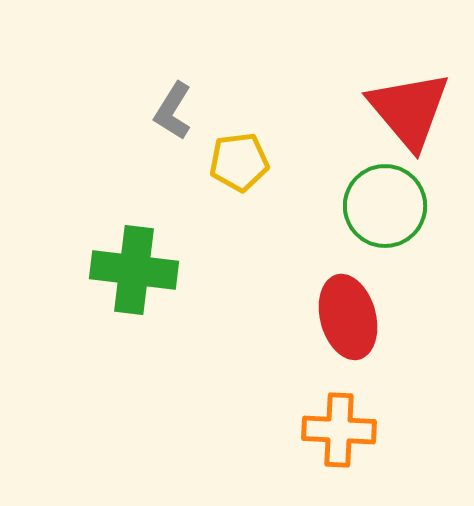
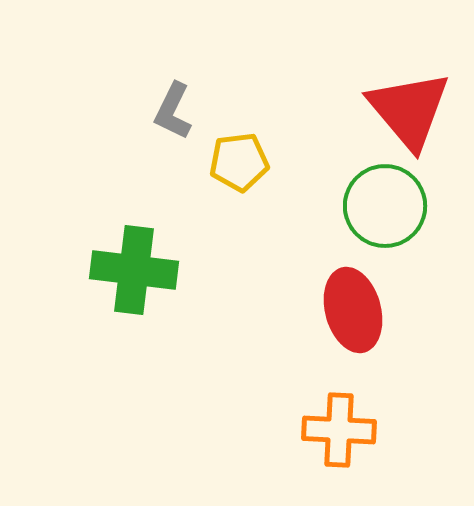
gray L-shape: rotated 6 degrees counterclockwise
red ellipse: moved 5 px right, 7 px up
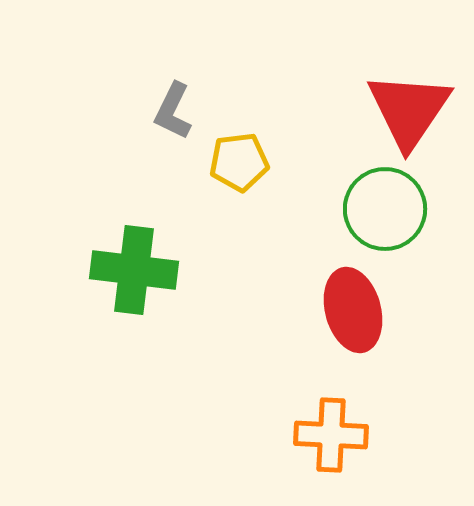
red triangle: rotated 14 degrees clockwise
green circle: moved 3 px down
orange cross: moved 8 px left, 5 px down
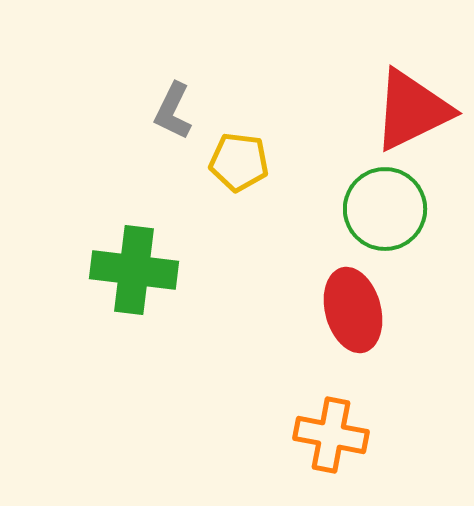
red triangle: moved 3 px right; rotated 30 degrees clockwise
yellow pentagon: rotated 14 degrees clockwise
orange cross: rotated 8 degrees clockwise
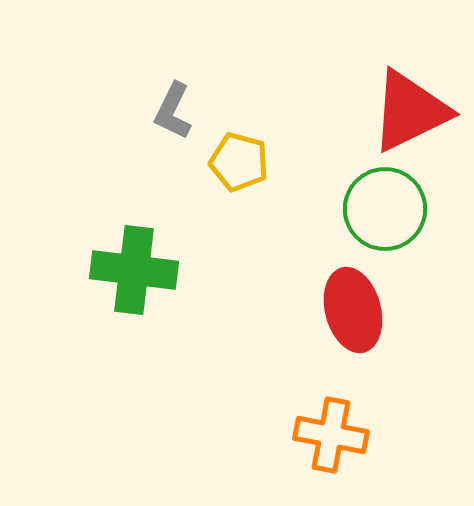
red triangle: moved 2 px left, 1 px down
yellow pentagon: rotated 8 degrees clockwise
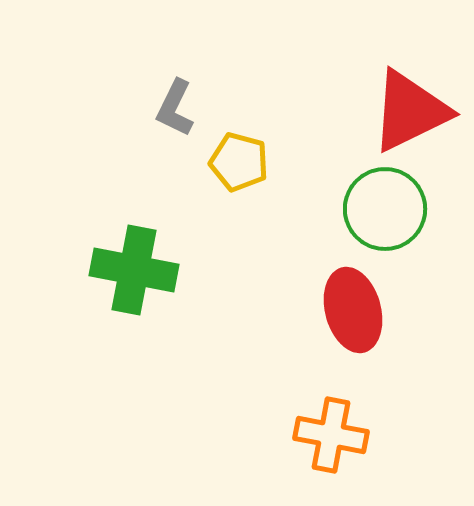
gray L-shape: moved 2 px right, 3 px up
green cross: rotated 4 degrees clockwise
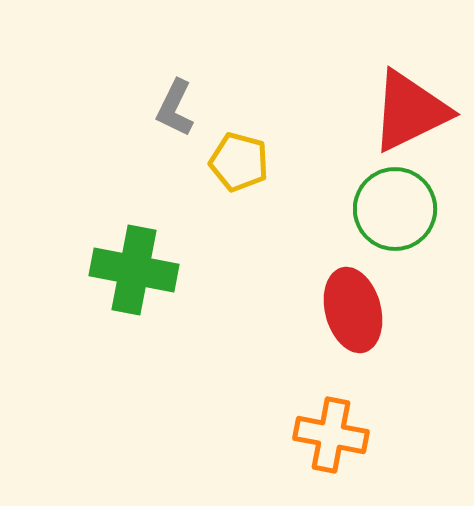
green circle: moved 10 px right
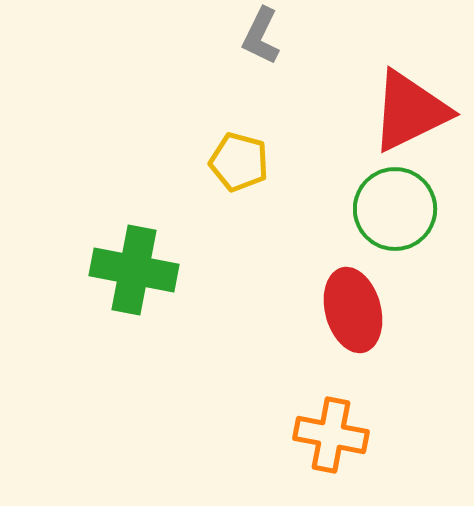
gray L-shape: moved 86 px right, 72 px up
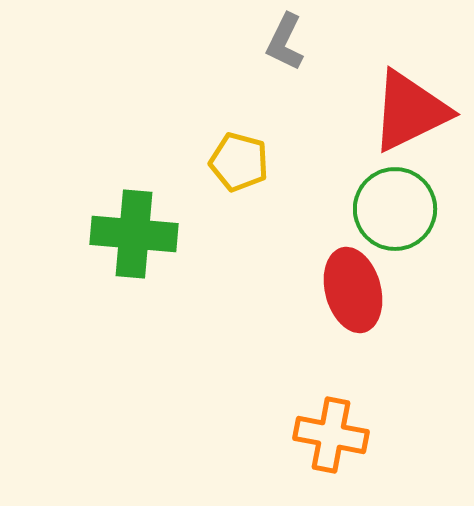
gray L-shape: moved 24 px right, 6 px down
green cross: moved 36 px up; rotated 6 degrees counterclockwise
red ellipse: moved 20 px up
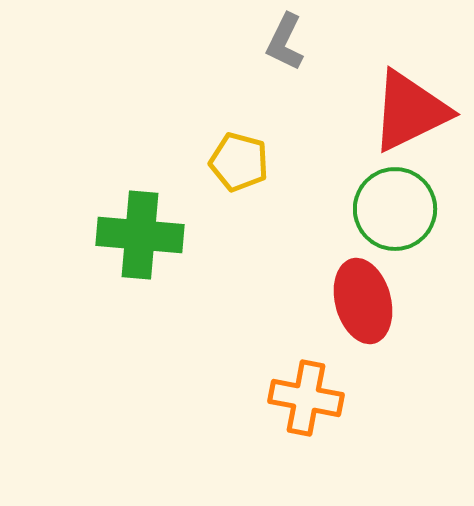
green cross: moved 6 px right, 1 px down
red ellipse: moved 10 px right, 11 px down
orange cross: moved 25 px left, 37 px up
